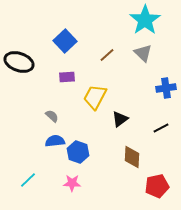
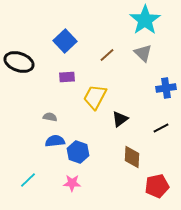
gray semicircle: moved 2 px left, 1 px down; rotated 32 degrees counterclockwise
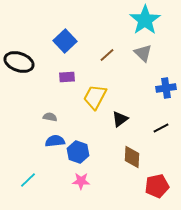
pink star: moved 9 px right, 2 px up
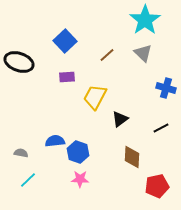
blue cross: rotated 24 degrees clockwise
gray semicircle: moved 29 px left, 36 px down
pink star: moved 1 px left, 2 px up
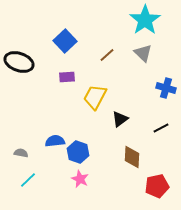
pink star: rotated 24 degrees clockwise
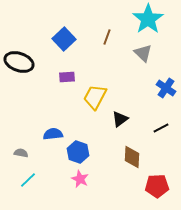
cyan star: moved 3 px right, 1 px up
blue square: moved 1 px left, 2 px up
brown line: moved 18 px up; rotated 28 degrees counterclockwise
blue cross: rotated 18 degrees clockwise
blue semicircle: moved 2 px left, 7 px up
red pentagon: rotated 10 degrees clockwise
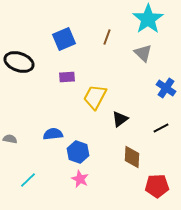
blue square: rotated 20 degrees clockwise
gray semicircle: moved 11 px left, 14 px up
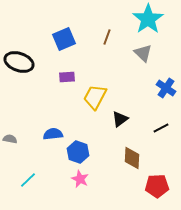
brown diamond: moved 1 px down
